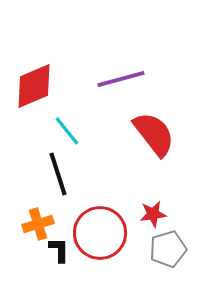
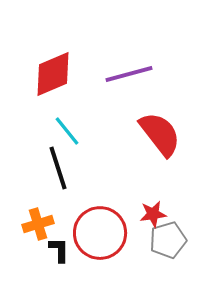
purple line: moved 8 px right, 5 px up
red diamond: moved 19 px right, 12 px up
red semicircle: moved 6 px right
black line: moved 6 px up
gray pentagon: moved 9 px up
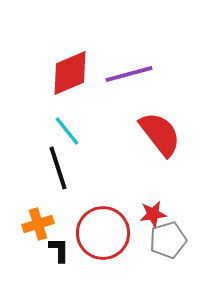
red diamond: moved 17 px right, 1 px up
red circle: moved 3 px right
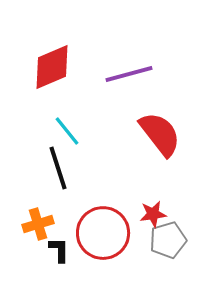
red diamond: moved 18 px left, 6 px up
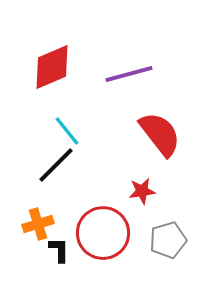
black line: moved 2 px left, 3 px up; rotated 63 degrees clockwise
red star: moved 11 px left, 23 px up
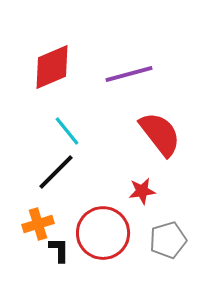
black line: moved 7 px down
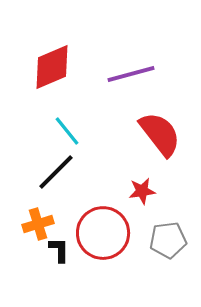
purple line: moved 2 px right
gray pentagon: rotated 9 degrees clockwise
